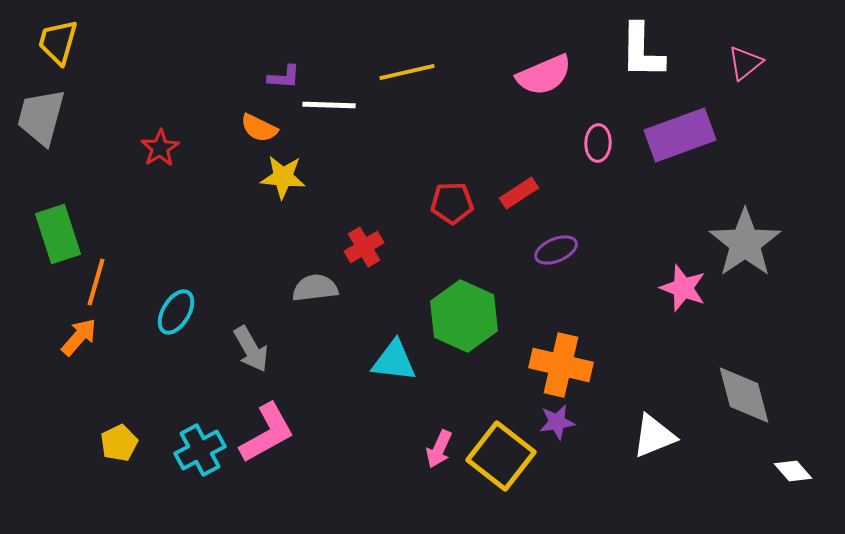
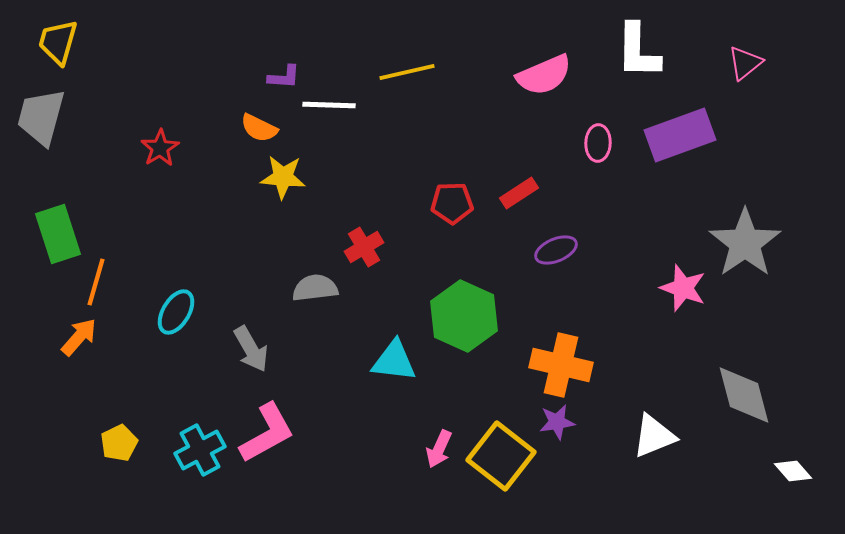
white L-shape: moved 4 px left
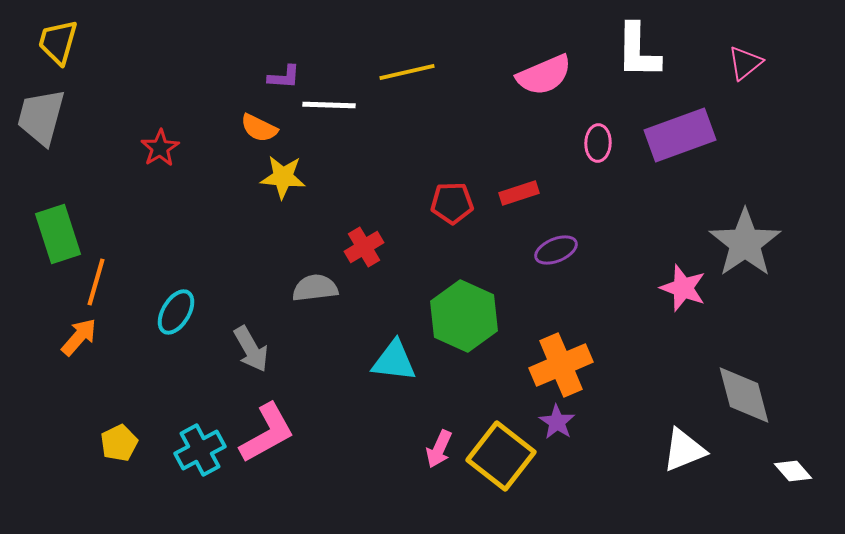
red rectangle: rotated 15 degrees clockwise
orange cross: rotated 36 degrees counterclockwise
purple star: rotated 30 degrees counterclockwise
white triangle: moved 30 px right, 14 px down
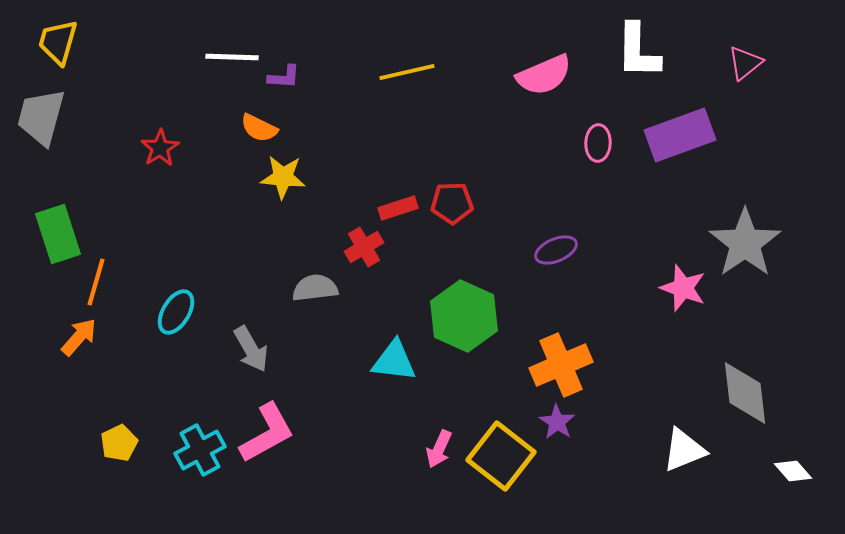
white line: moved 97 px left, 48 px up
red rectangle: moved 121 px left, 15 px down
gray diamond: moved 1 px right, 2 px up; rotated 8 degrees clockwise
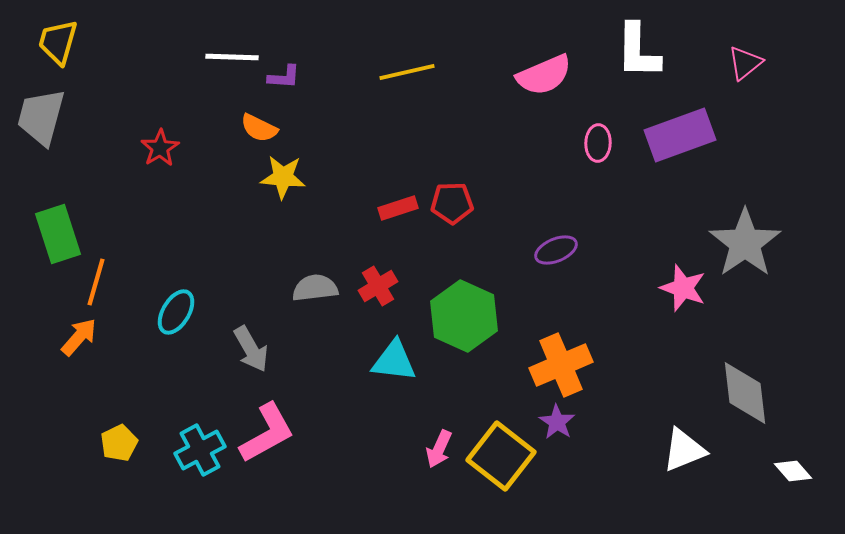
red cross: moved 14 px right, 39 px down
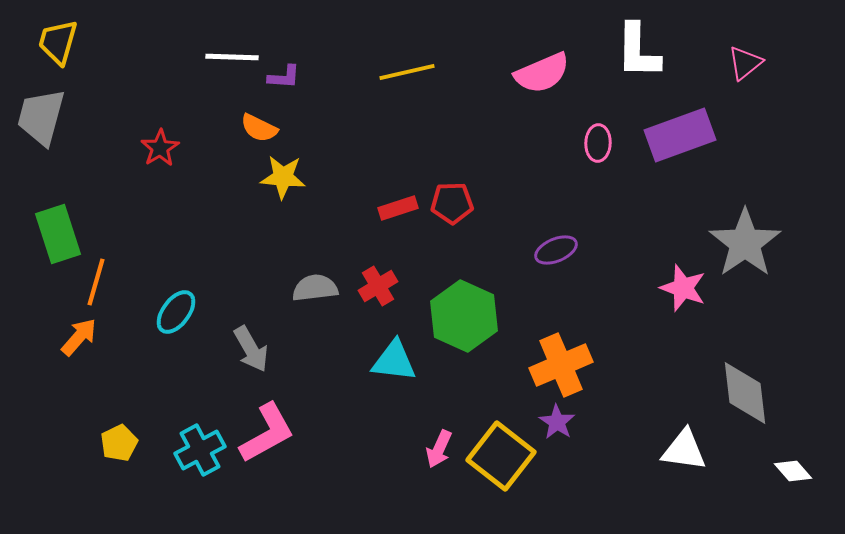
pink semicircle: moved 2 px left, 2 px up
cyan ellipse: rotated 6 degrees clockwise
white triangle: rotated 30 degrees clockwise
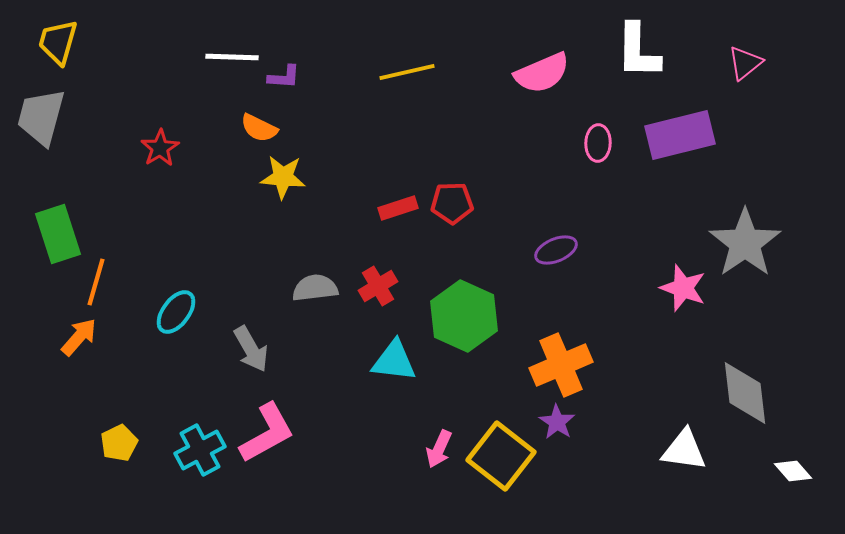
purple rectangle: rotated 6 degrees clockwise
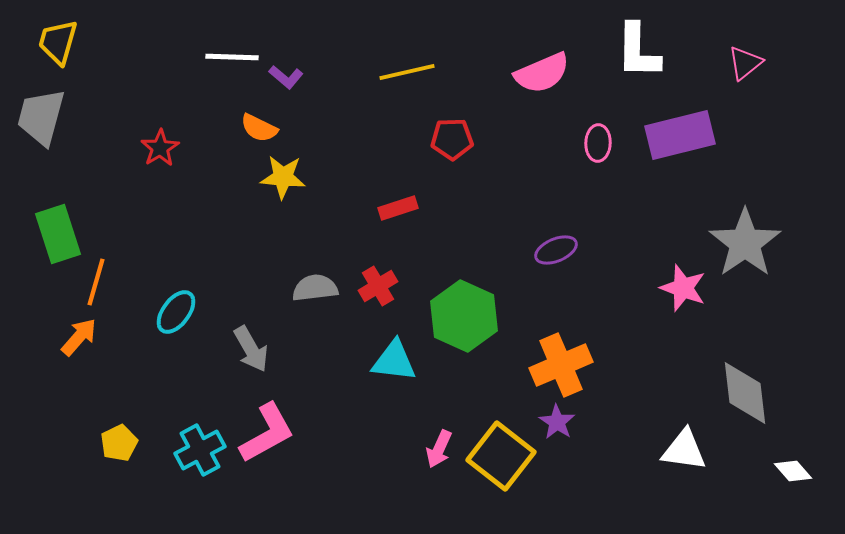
purple L-shape: moved 2 px right; rotated 36 degrees clockwise
red pentagon: moved 64 px up
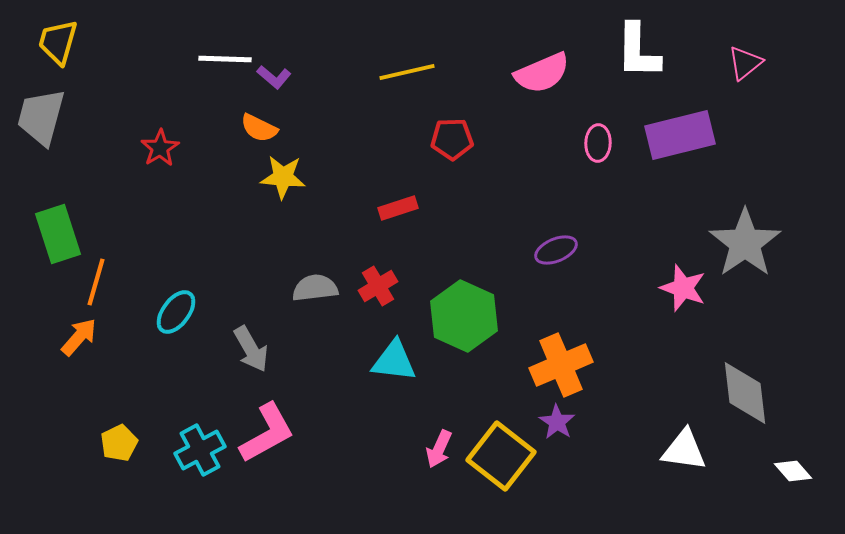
white line: moved 7 px left, 2 px down
purple L-shape: moved 12 px left
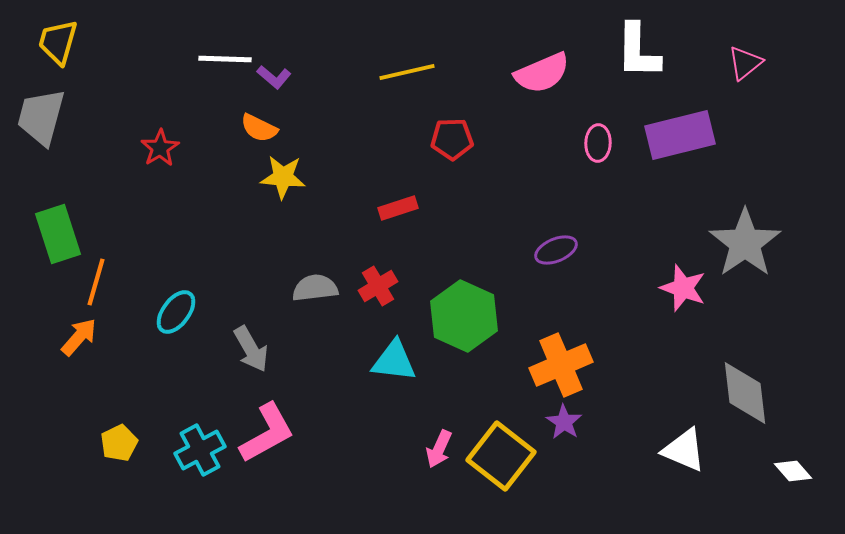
purple star: moved 7 px right
white triangle: rotated 15 degrees clockwise
